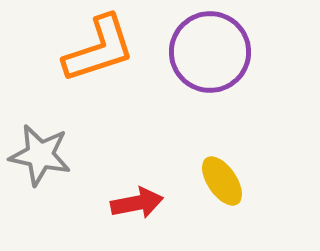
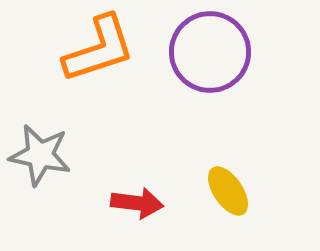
yellow ellipse: moved 6 px right, 10 px down
red arrow: rotated 18 degrees clockwise
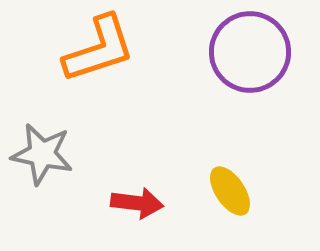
purple circle: moved 40 px right
gray star: moved 2 px right, 1 px up
yellow ellipse: moved 2 px right
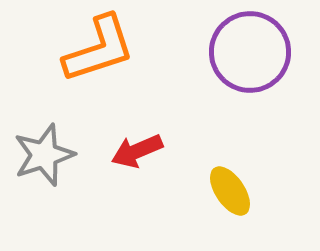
gray star: moved 2 px right, 1 px down; rotated 30 degrees counterclockwise
red arrow: moved 52 px up; rotated 150 degrees clockwise
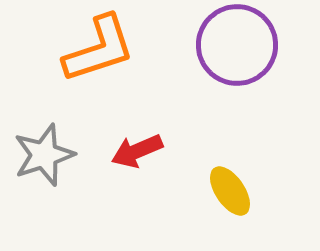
purple circle: moved 13 px left, 7 px up
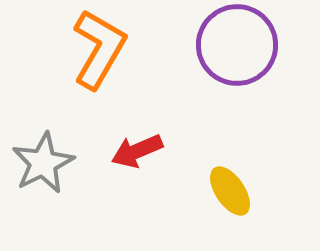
orange L-shape: rotated 42 degrees counterclockwise
gray star: moved 1 px left, 8 px down; rotated 8 degrees counterclockwise
